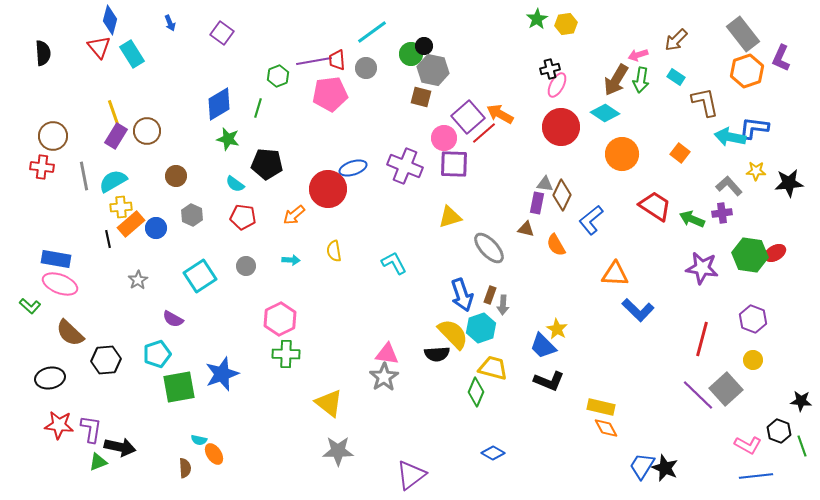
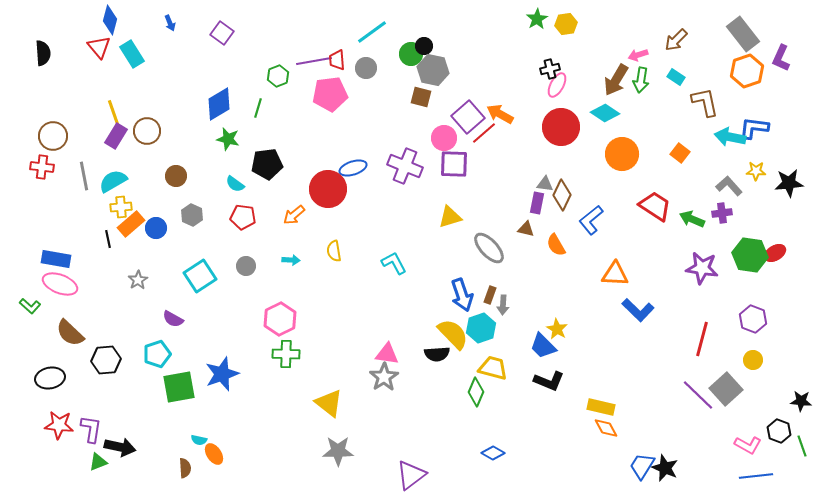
black pentagon at (267, 164): rotated 12 degrees counterclockwise
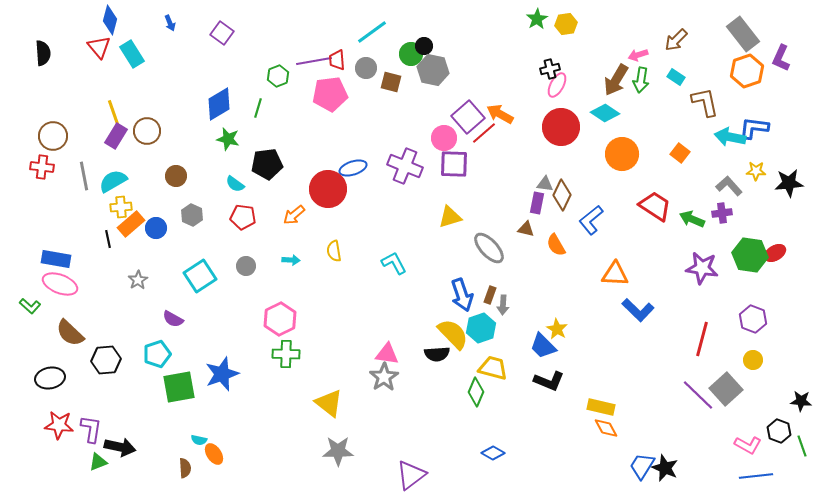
brown square at (421, 97): moved 30 px left, 15 px up
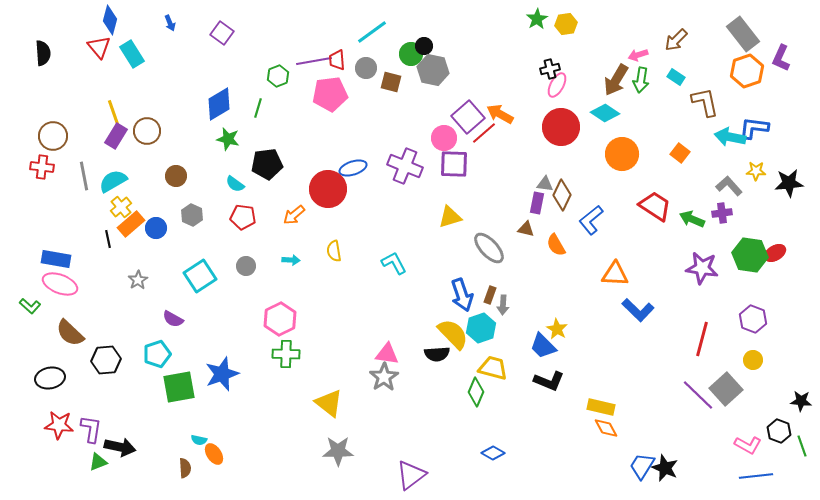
yellow cross at (121, 207): rotated 35 degrees counterclockwise
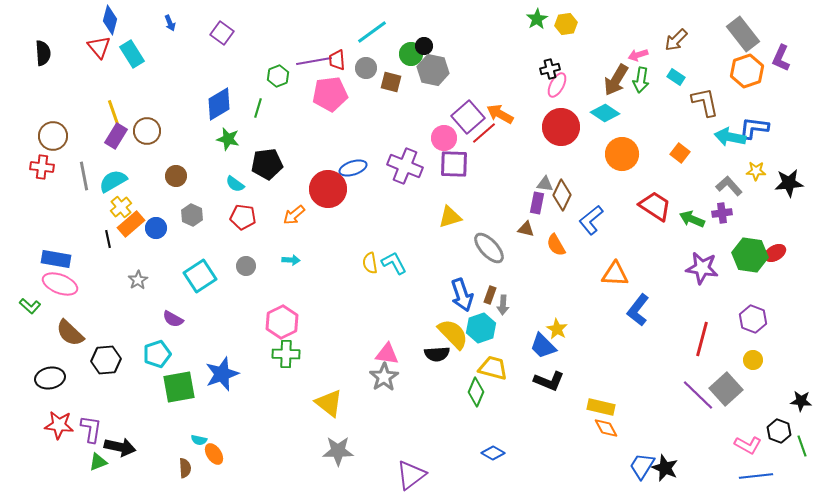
yellow semicircle at (334, 251): moved 36 px right, 12 px down
blue L-shape at (638, 310): rotated 84 degrees clockwise
pink hexagon at (280, 319): moved 2 px right, 3 px down
